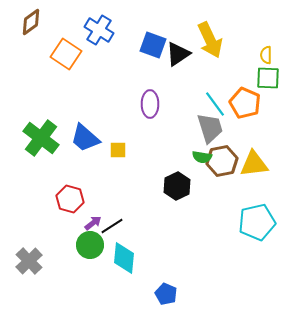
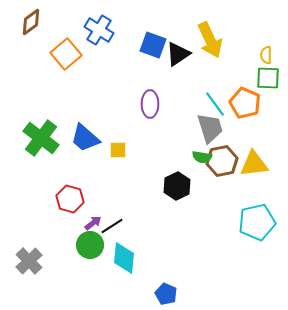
orange square: rotated 16 degrees clockwise
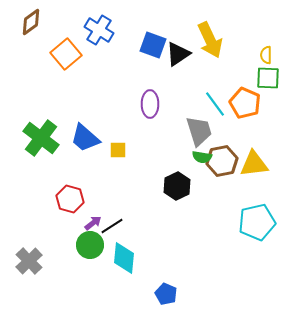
gray trapezoid: moved 11 px left, 3 px down
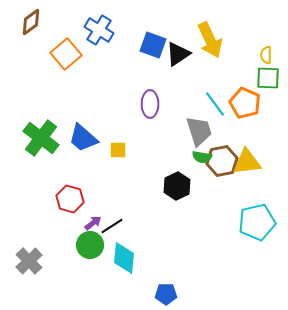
blue trapezoid: moved 2 px left
yellow triangle: moved 7 px left, 2 px up
blue pentagon: rotated 25 degrees counterclockwise
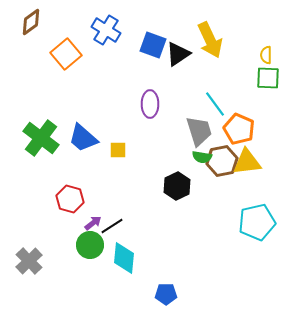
blue cross: moved 7 px right
orange pentagon: moved 6 px left, 26 px down
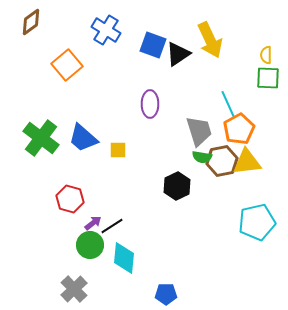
orange square: moved 1 px right, 11 px down
cyan line: moved 13 px right; rotated 12 degrees clockwise
orange pentagon: rotated 20 degrees clockwise
gray cross: moved 45 px right, 28 px down
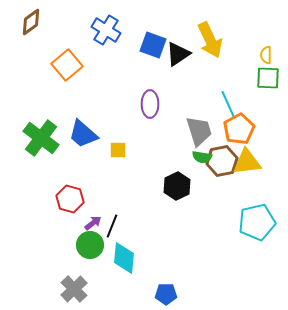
blue trapezoid: moved 4 px up
black line: rotated 35 degrees counterclockwise
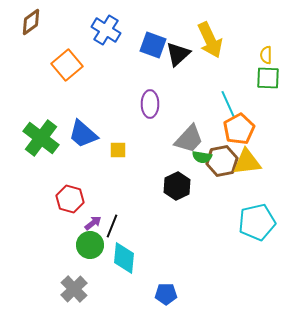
black triangle: rotated 8 degrees counterclockwise
gray trapezoid: moved 10 px left, 8 px down; rotated 60 degrees clockwise
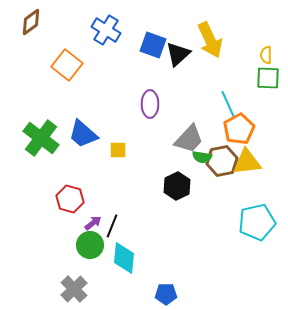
orange square: rotated 12 degrees counterclockwise
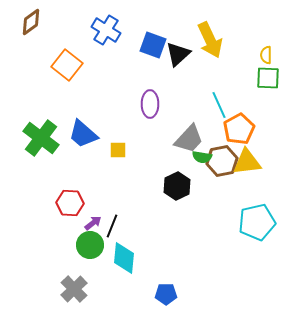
cyan line: moved 9 px left, 1 px down
red hexagon: moved 4 px down; rotated 12 degrees counterclockwise
